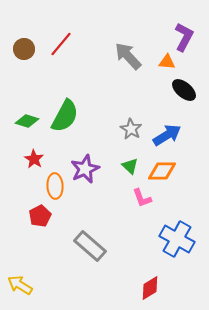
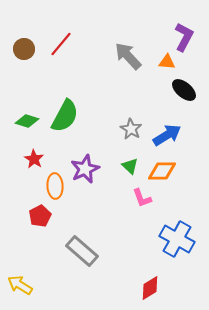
gray rectangle: moved 8 px left, 5 px down
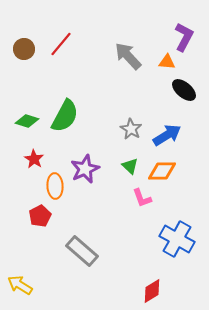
red diamond: moved 2 px right, 3 px down
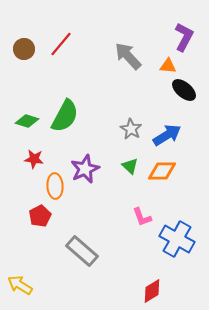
orange triangle: moved 1 px right, 4 px down
red star: rotated 24 degrees counterclockwise
pink L-shape: moved 19 px down
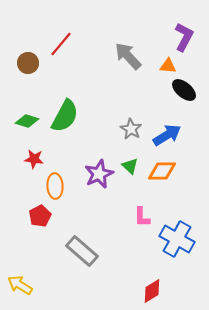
brown circle: moved 4 px right, 14 px down
purple star: moved 14 px right, 5 px down
pink L-shape: rotated 20 degrees clockwise
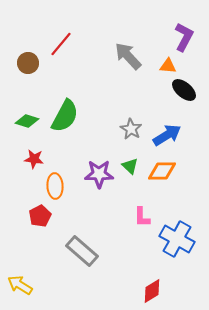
purple star: rotated 24 degrees clockwise
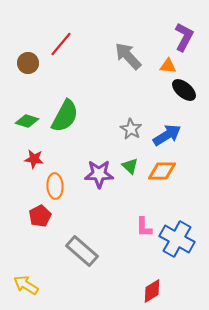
pink L-shape: moved 2 px right, 10 px down
yellow arrow: moved 6 px right
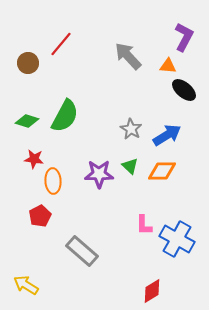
orange ellipse: moved 2 px left, 5 px up
pink L-shape: moved 2 px up
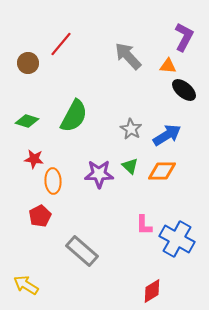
green semicircle: moved 9 px right
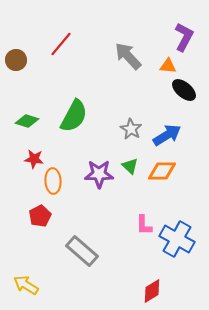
brown circle: moved 12 px left, 3 px up
